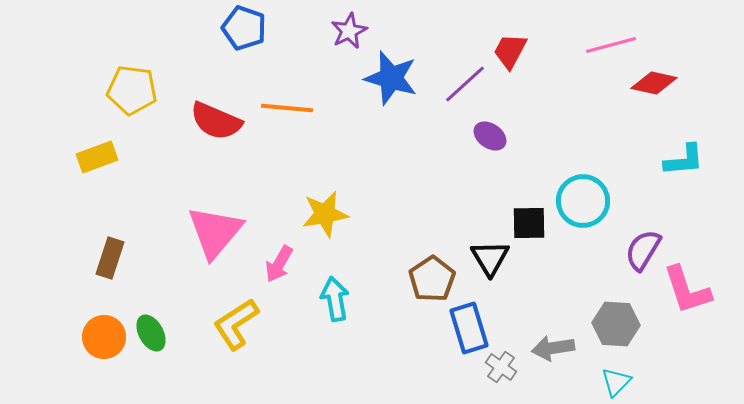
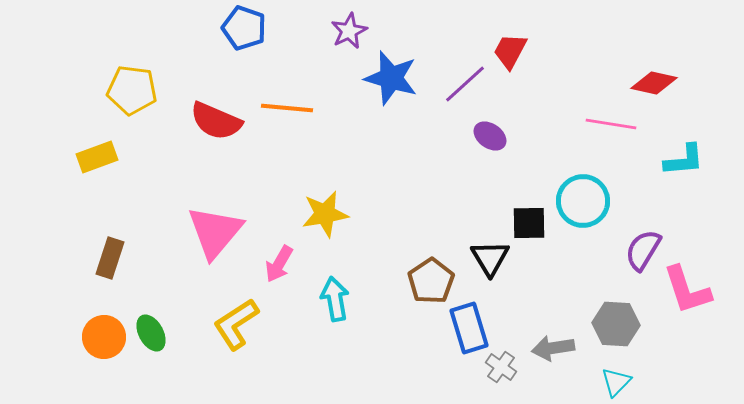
pink line: moved 79 px down; rotated 24 degrees clockwise
brown pentagon: moved 1 px left, 2 px down
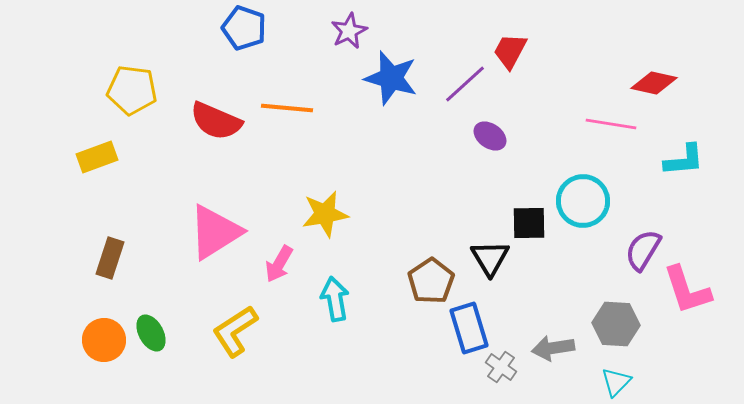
pink triangle: rotated 18 degrees clockwise
yellow L-shape: moved 1 px left, 7 px down
orange circle: moved 3 px down
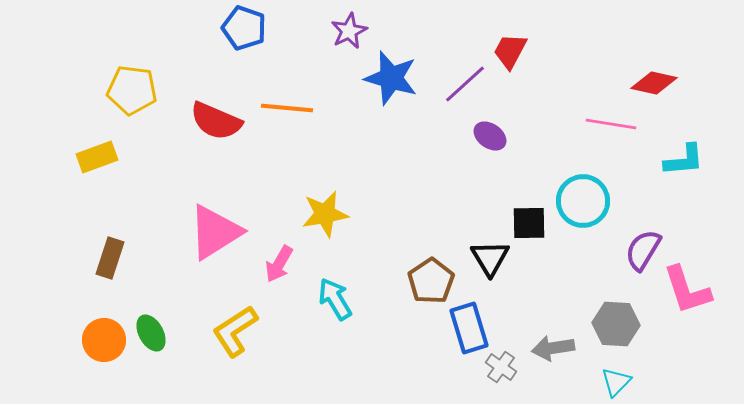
cyan arrow: rotated 21 degrees counterclockwise
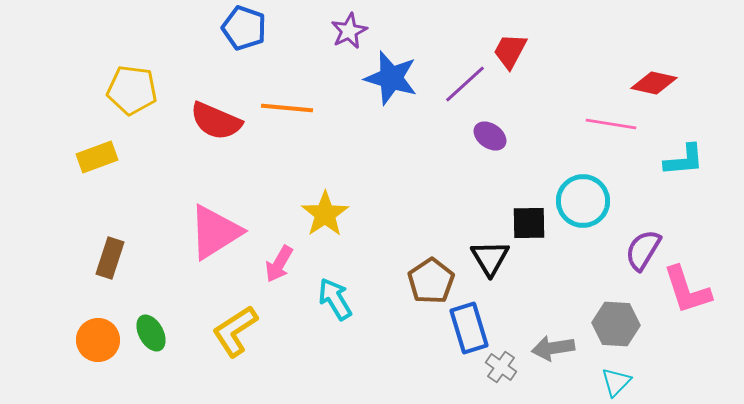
yellow star: rotated 24 degrees counterclockwise
orange circle: moved 6 px left
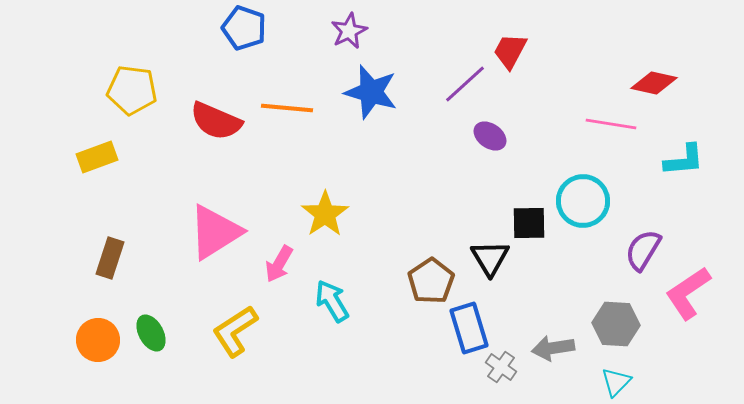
blue star: moved 20 px left, 14 px down
pink L-shape: moved 1 px right, 3 px down; rotated 74 degrees clockwise
cyan arrow: moved 3 px left, 2 px down
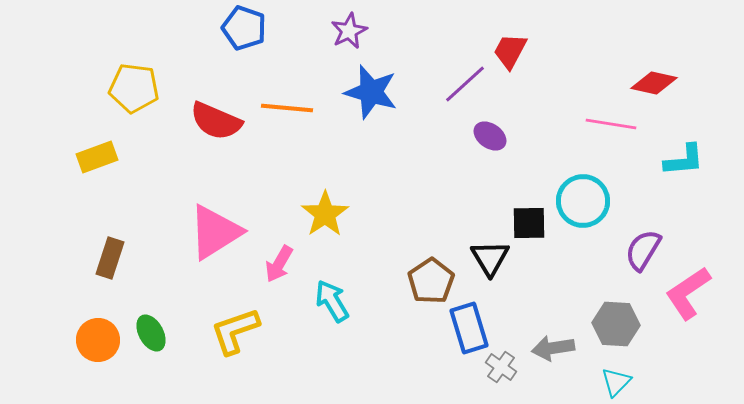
yellow pentagon: moved 2 px right, 2 px up
yellow L-shape: rotated 14 degrees clockwise
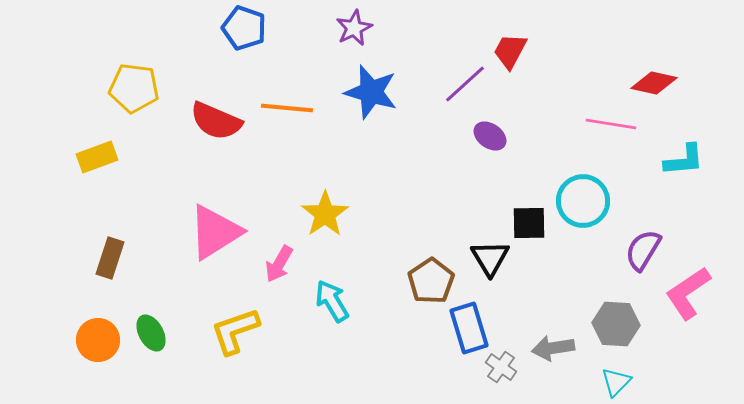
purple star: moved 5 px right, 3 px up
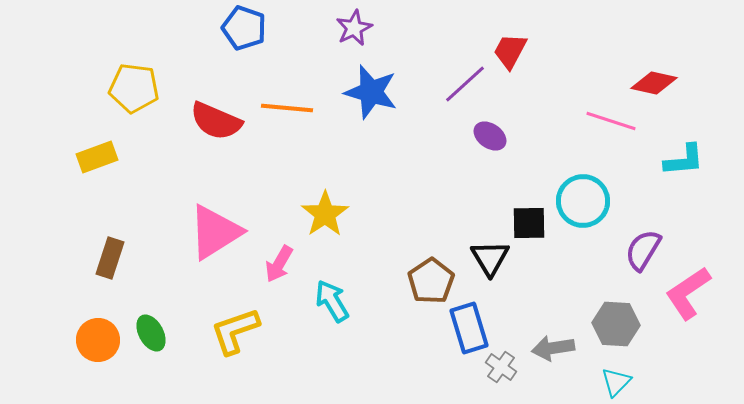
pink line: moved 3 px up; rotated 9 degrees clockwise
